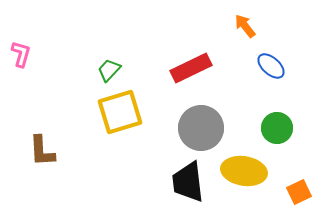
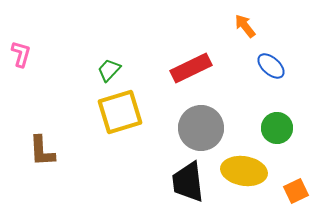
orange square: moved 3 px left, 1 px up
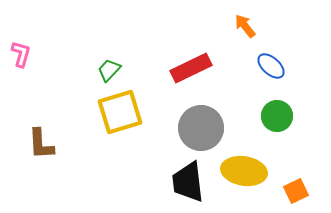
green circle: moved 12 px up
brown L-shape: moved 1 px left, 7 px up
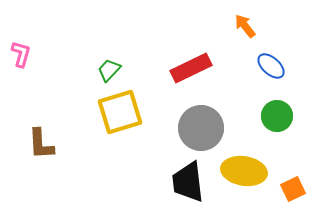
orange square: moved 3 px left, 2 px up
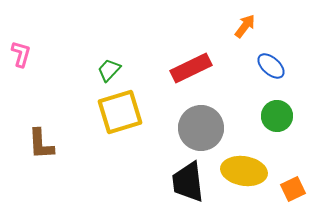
orange arrow: rotated 75 degrees clockwise
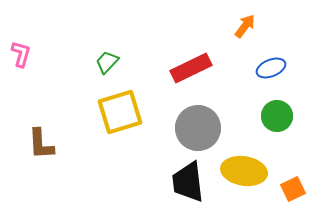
blue ellipse: moved 2 px down; rotated 64 degrees counterclockwise
green trapezoid: moved 2 px left, 8 px up
gray circle: moved 3 px left
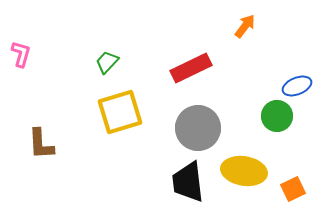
blue ellipse: moved 26 px right, 18 px down
